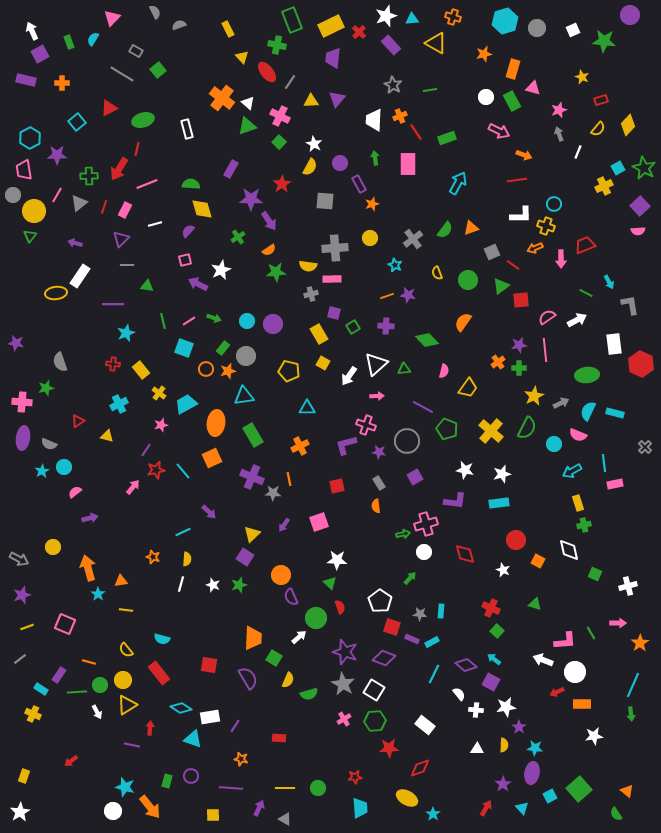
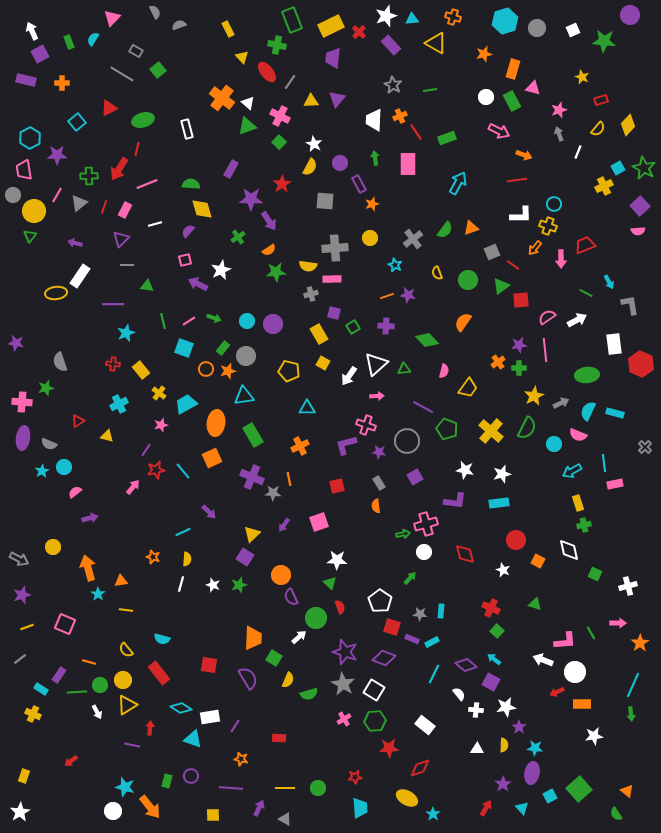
yellow cross at (546, 226): moved 2 px right
orange arrow at (535, 248): rotated 28 degrees counterclockwise
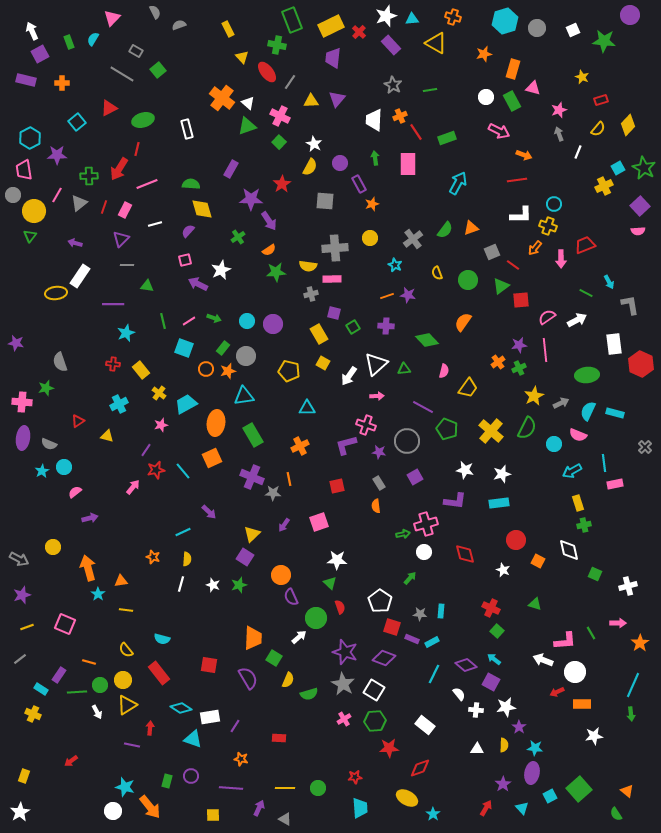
green cross at (519, 368): rotated 24 degrees counterclockwise
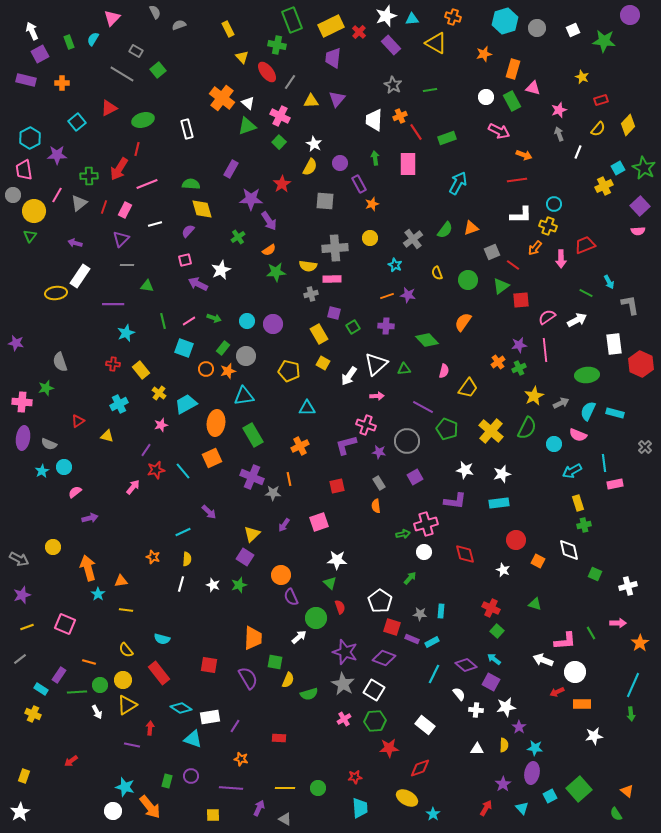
green square at (274, 658): moved 1 px right, 4 px down; rotated 21 degrees counterclockwise
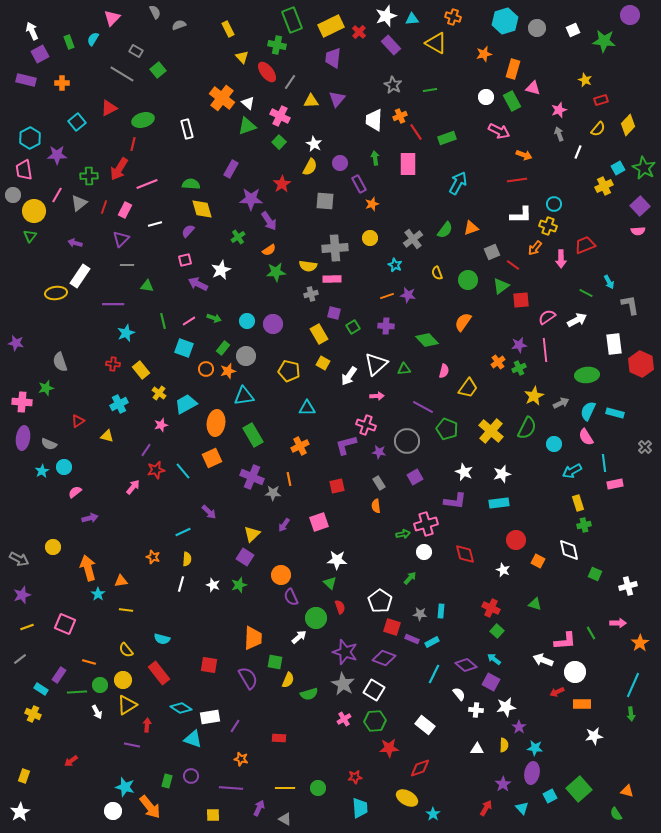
yellow star at (582, 77): moved 3 px right, 3 px down
red line at (137, 149): moved 4 px left, 5 px up
pink semicircle at (578, 435): moved 8 px right, 2 px down; rotated 36 degrees clockwise
white star at (465, 470): moved 1 px left, 2 px down; rotated 12 degrees clockwise
red arrow at (150, 728): moved 3 px left, 3 px up
orange triangle at (627, 791): rotated 24 degrees counterclockwise
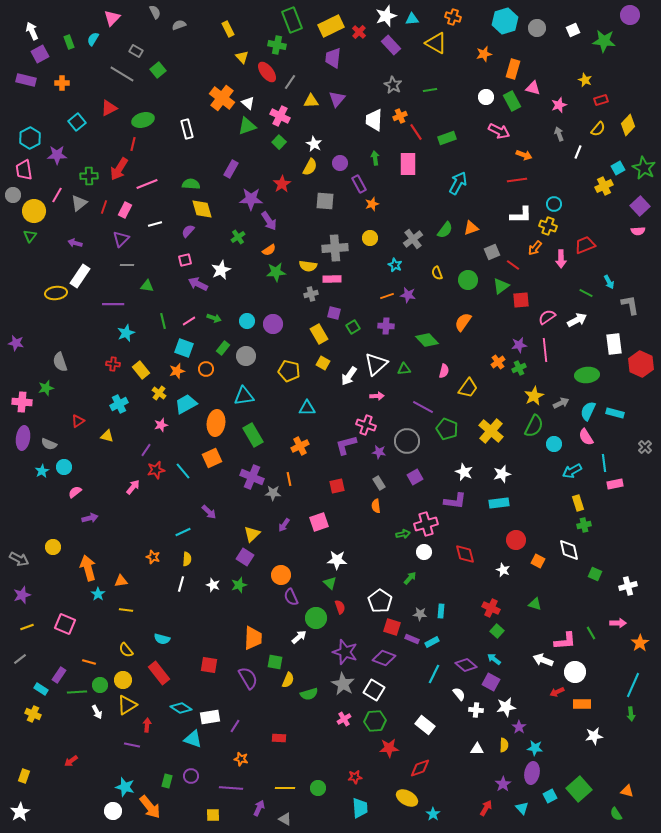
pink star at (559, 110): moved 5 px up
orange star at (228, 371): moved 51 px left
green semicircle at (527, 428): moved 7 px right, 2 px up
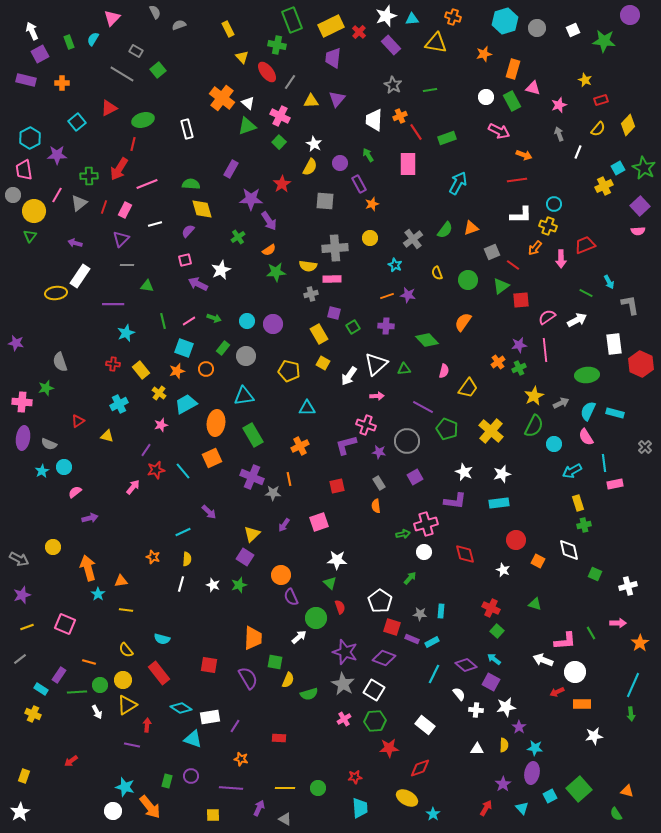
yellow triangle at (436, 43): rotated 20 degrees counterclockwise
green arrow at (375, 158): moved 7 px left, 3 px up; rotated 24 degrees counterclockwise
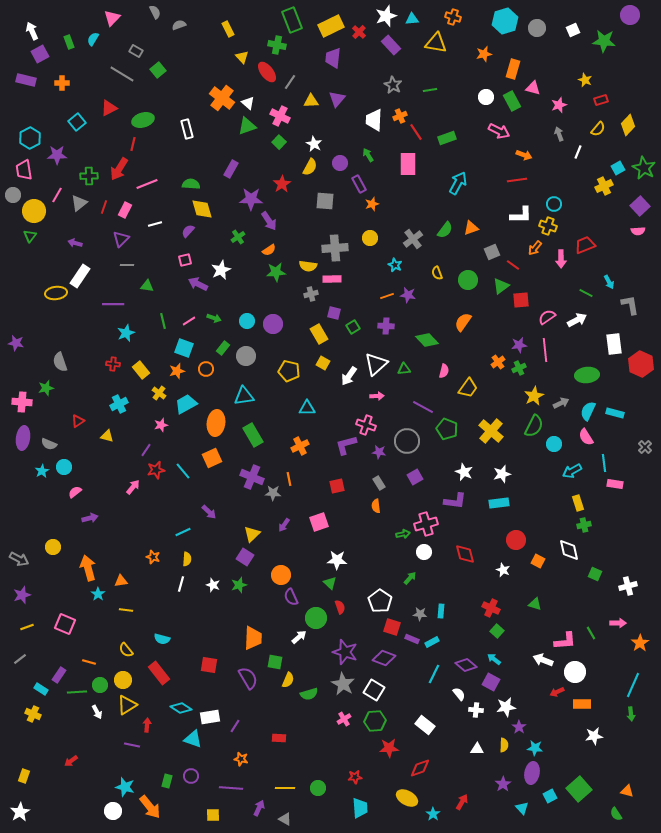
pink rectangle at (615, 484): rotated 21 degrees clockwise
red arrow at (486, 808): moved 24 px left, 6 px up
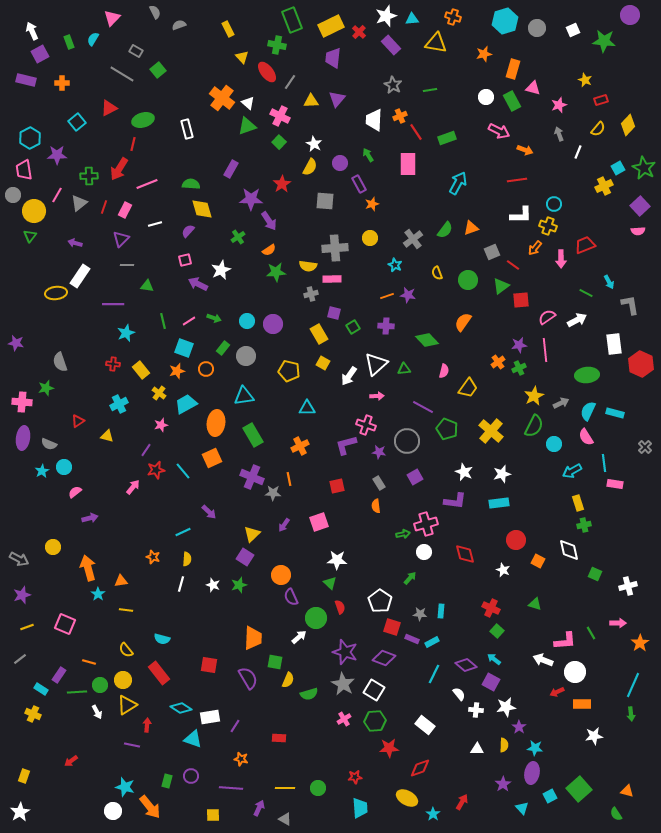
orange arrow at (524, 155): moved 1 px right, 5 px up
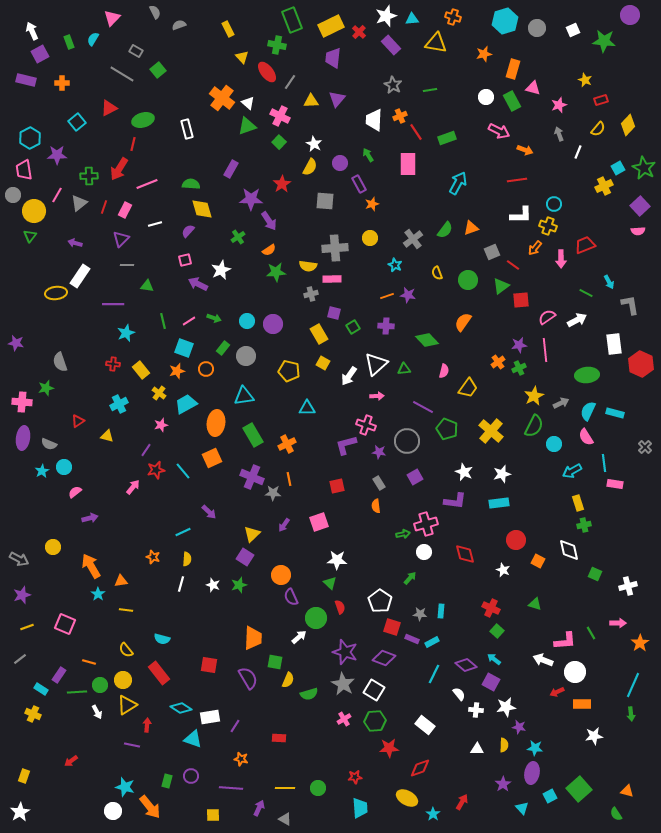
orange cross at (300, 446): moved 13 px left, 2 px up
orange arrow at (88, 568): moved 3 px right, 2 px up; rotated 15 degrees counterclockwise
purple star at (519, 727): rotated 24 degrees counterclockwise
